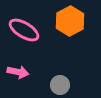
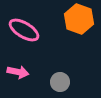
orange hexagon: moved 9 px right, 2 px up; rotated 12 degrees counterclockwise
gray circle: moved 3 px up
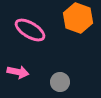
orange hexagon: moved 1 px left, 1 px up
pink ellipse: moved 6 px right
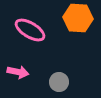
orange hexagon: rotated 16 degrees counterclockwise
gray circle: moved 1 px left
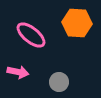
orange hexagon: moved 1 px left, 5 px down
pink ellipse: moved 1 px right, 5 px down; rotated 8 degrees clockwise
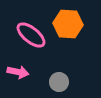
orange hexagon: moved 9 px left, 1 px down
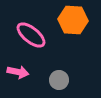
orange hexagon: moved 5 px right, 4 px up
gray circle: moved 2 px up
